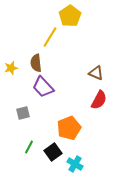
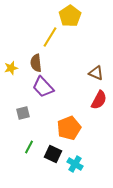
black square: moved 2 px down; rotated 30 degrees counterclockwise
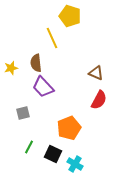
yellow pentagon: rotated 20 degrees counterclockwise
yellow line: moved 2 px right, 1 px down; rotated 55 degrees counterclockwise
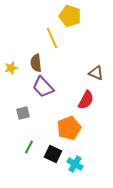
red semicircle: moved 13 px left
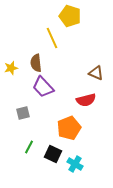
red semicircle: rotated 48 degrees clockwise
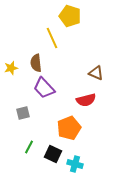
purple trapezoid: moved 1 px right, 1 px down
cyan cross: rotated 14 degrees counterclockwise
